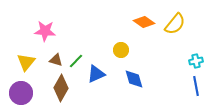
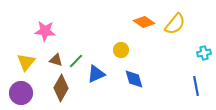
cyan cross: moved 8 px right, 8 px up
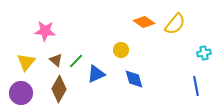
brown triangle: rotated 24 degrees clockwise
brown diamond: moved 2 px left, 1 px down
